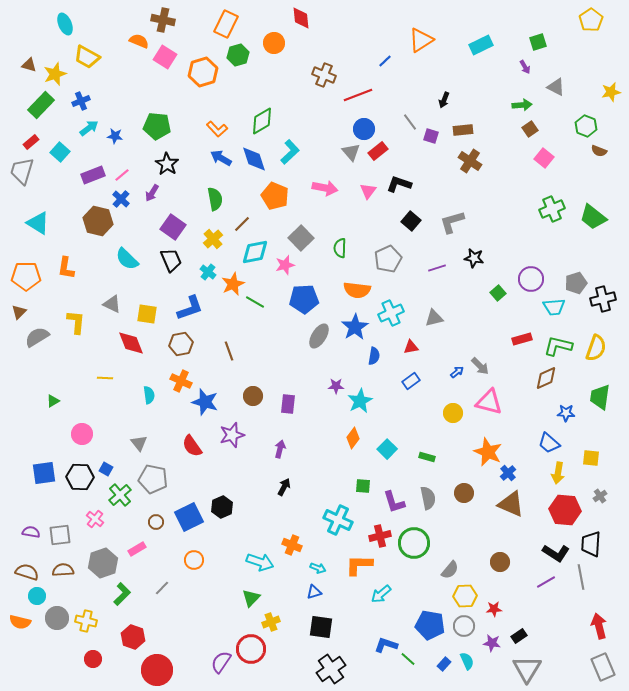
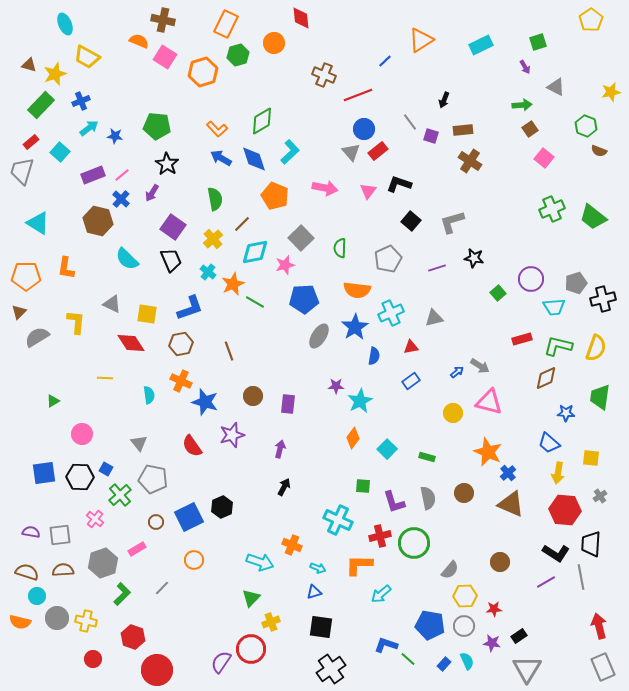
red diamond at (131, 343): rotated 12 degrees counterclockwise
gray arrow at (480, 366): rotated 12 degrees counterclockwise
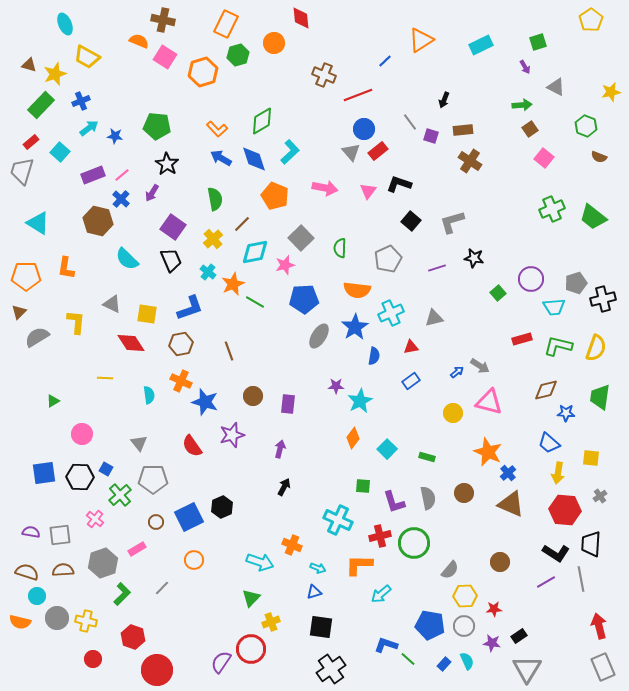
brown semicircle at (599, 151): moved 6 px down
brown diamond at (546, 378): moved 12 px down; rotated 10 degrees clockwise
gray pentagon at (153, 479): rotated 12 degrees counterclockwise
gray line at (581, 577): moved 2 px down
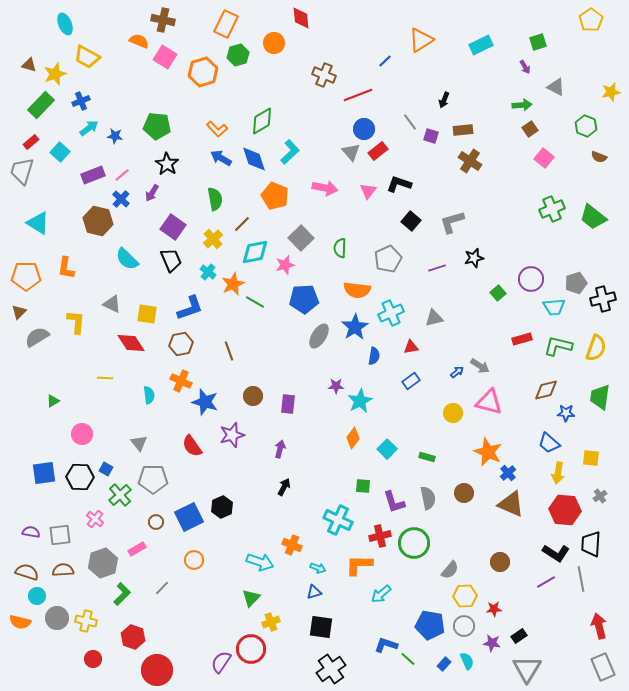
black star at (474, 258): rotated 24 degrees counterclockwise
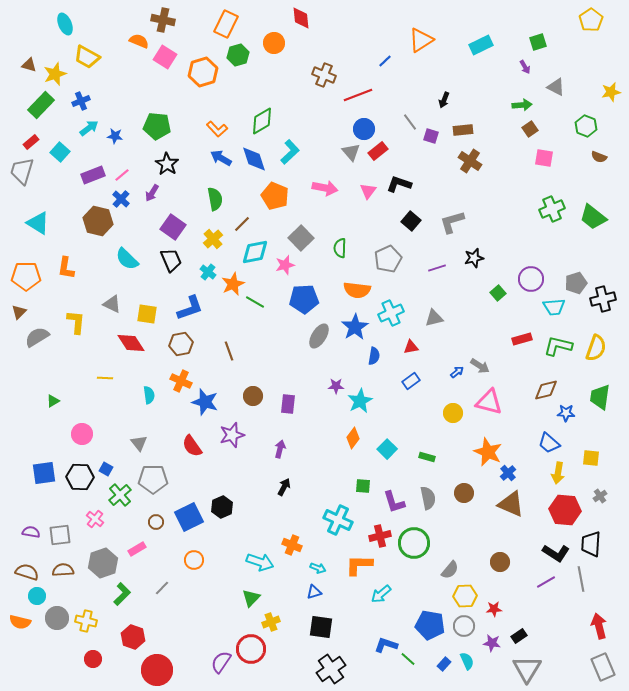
pink square at (544, 158): rotated 30 degrees counterclockwise
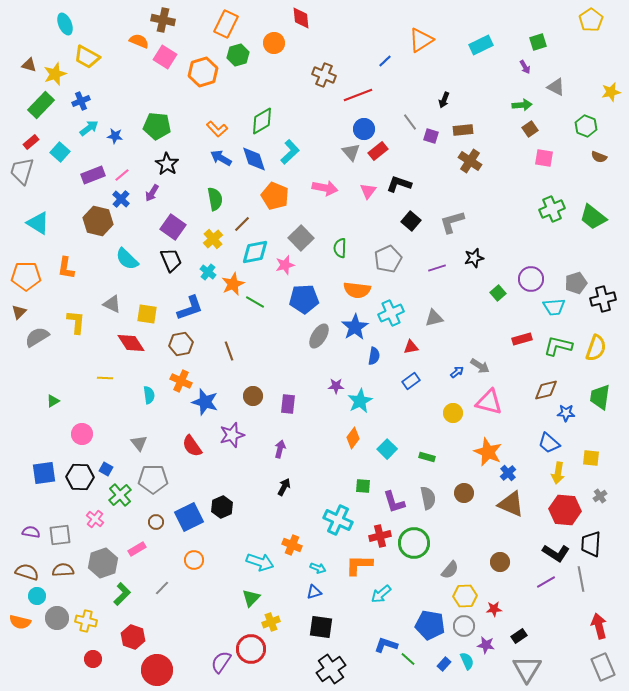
purple star at (492, 643): moved 6 px left, 2 px down
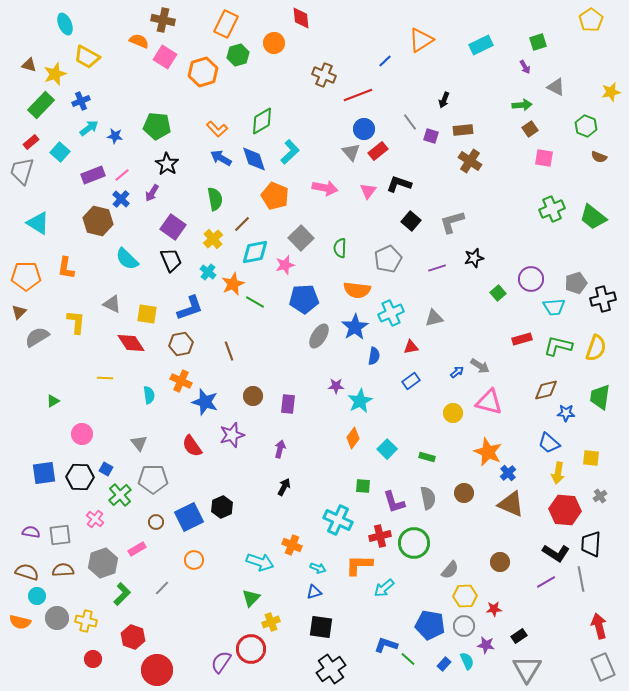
cyan arrow at (381, 594): moved 3 px right, 6 px up
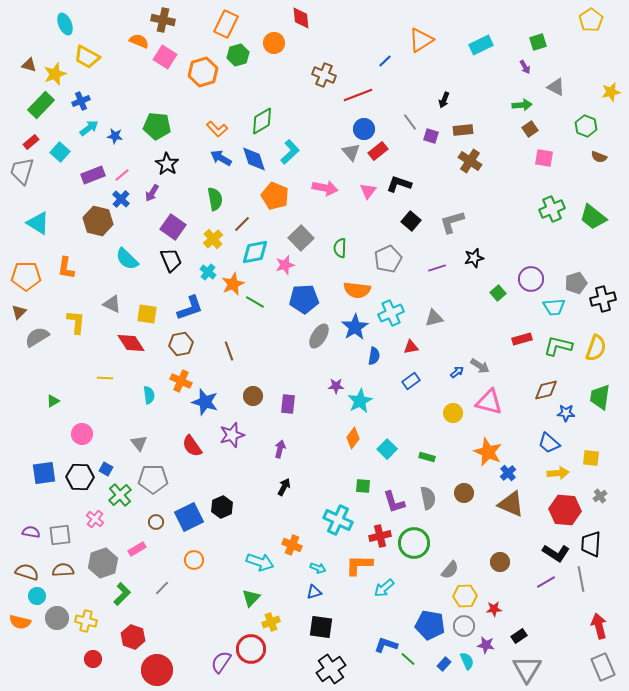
yellow arrow at (558, 473): rotated 105 degrees counterclockwise
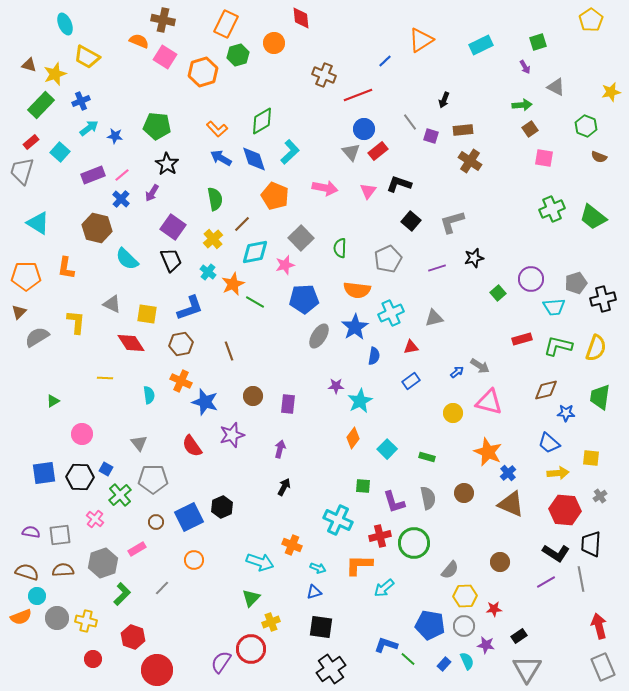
brown hexagon at (98, 221): moved 1 px left, 7 px down
orange semicircle at (20, 622): moved 1 px right, 5 px up; rotated 35 degrees counterclockwise
